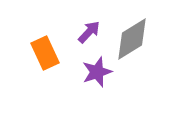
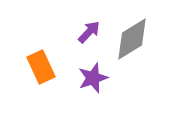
orange rectangle: moved 4 px left, 14 px down
purple star: moved 4 px left, 6 px down
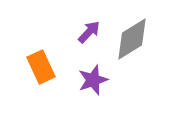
purple star: moved 2 px down
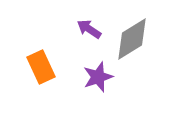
purple arrow: moved 3 px up; rotated 100 degrees counterclockwise
purple star: moved 5 px right, 3 px up
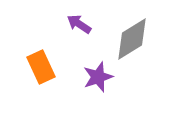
purple arrow: moved 10 px left, 5 px up
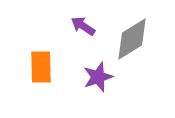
purple arrow: moved 4 px right, 2 px down
orange rectangle: rotated 24 degrees clockwise
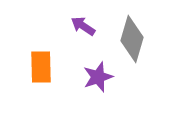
gray diamond: rotated 42 degrees counterclockwise
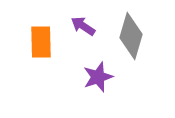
gray diamond: moved 1 px left, 3 px up
orange rectangle: moved 25 px up
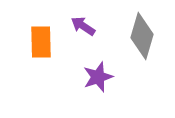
gray diamond: moved 11 px right
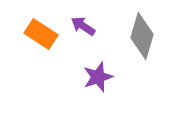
orange rectangle: moved 8 px up; rotated 56 degrees counterclockwise
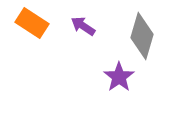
orange rectangle: moved 9 px left, 11 px up
purple star: moved 21 px right; rotated 16 degrees counterclockwise
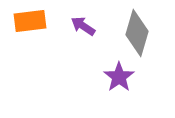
orange rectangle: moved 2 px left, 2 px up; rotated 40 degrees counterclockwise
gray diamond: moved 5 px left, 3 px up
